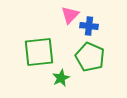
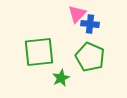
pink triangle: moved 7 px right, 1 px up
blue cross: moved 1 px right, 2 px up
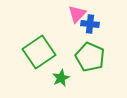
green square: rotated 28 degrees counterclockwise
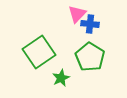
green pentagon: rotated 8 degrees clockwise
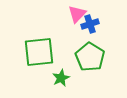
blue cross: rotated 24 degrees counterclockwise
green square: rotated 28 degrees clockwise
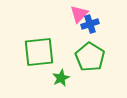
pink triangle: moved 2 px right
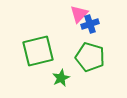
green square: moved 1 px left, 1 px up; rotated 8 degrees counterclockwise
green pentagon: rotated 16 degrees counterclockwise
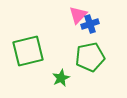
pink triangle: moved 1 px left, 1 px down
green square: moved 10 px left
green pentagon: rotated 28 degrees counterclockwise
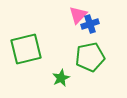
green square: moved 2 px left, 2 px up
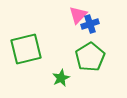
green pentagon: rotated 20 degrees counterclockwise
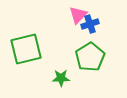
green star: rotated 24 degrees clockwise
